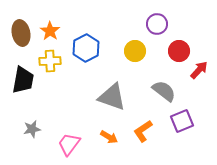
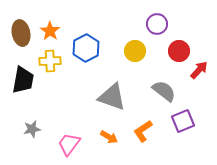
purple square: moved 1 px right
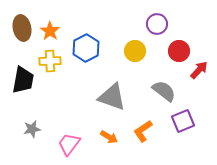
brown ellipse: moved 1 px right, 5 px up
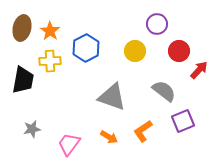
brown ellipse: rotated 25 degrees clockwise
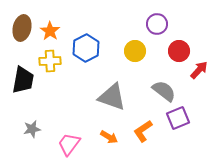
purple square: moved 5 px left, 3 px up
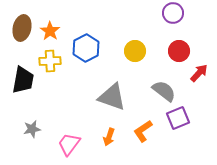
purple circle: moved 16 px right, 11 px up
red arrow: moved 3 px down
orange arrow: rotated 78 degrees clockwise
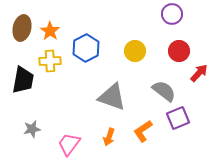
purple circle: moved 1 px left, 1 px down
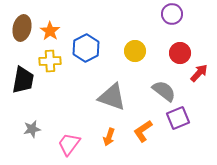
red circle: moved 1 px right, 2 px down
